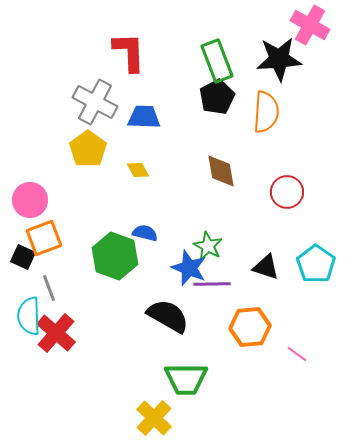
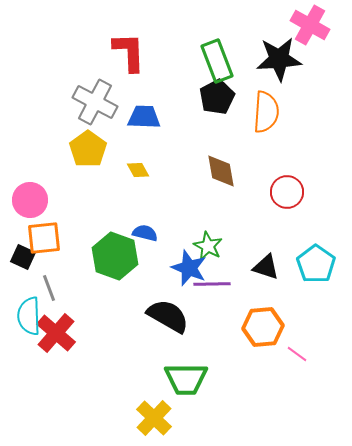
orange square: rotated 15 degrees clockwise
orange hexagon: moved 13 px right
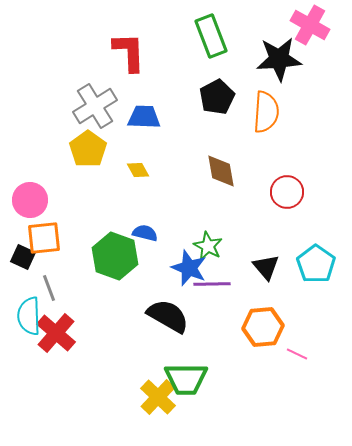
green rectangle: moved 6 px left, 25 px up
gray cross: moved 4 px down; rotated 30 degrees clockwise
black triangle: rotated 32 degrees clockwise
pink line: rotated 10 degrees counterclockwise
yellow cross: moved 4 px right, 21 px up
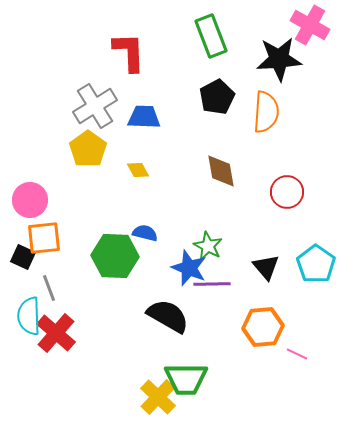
green hexagon: rotated 18 degrees counterclockwise
